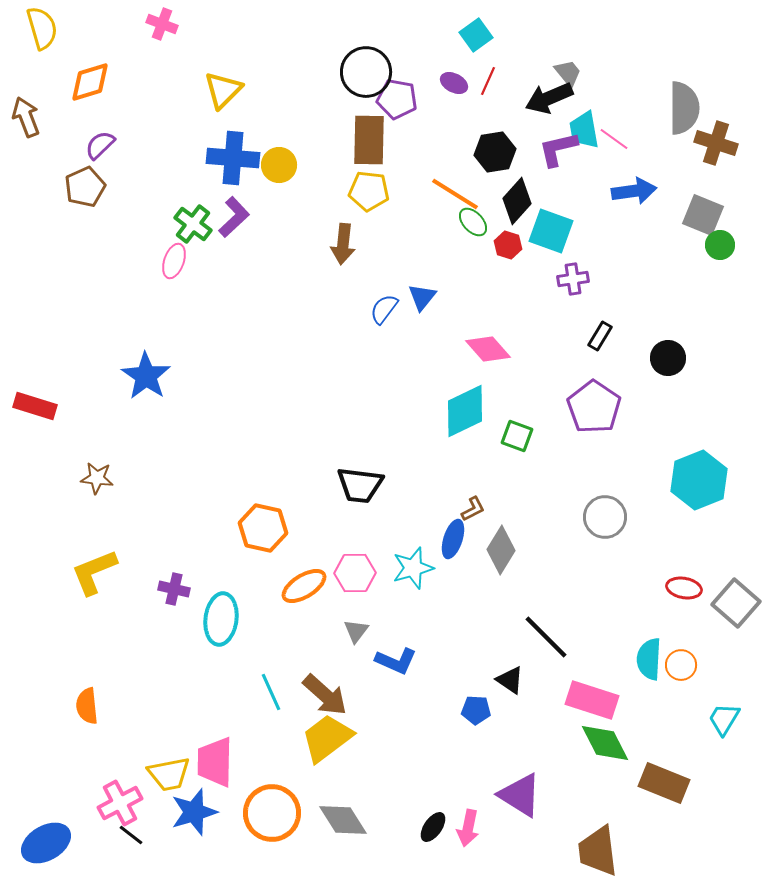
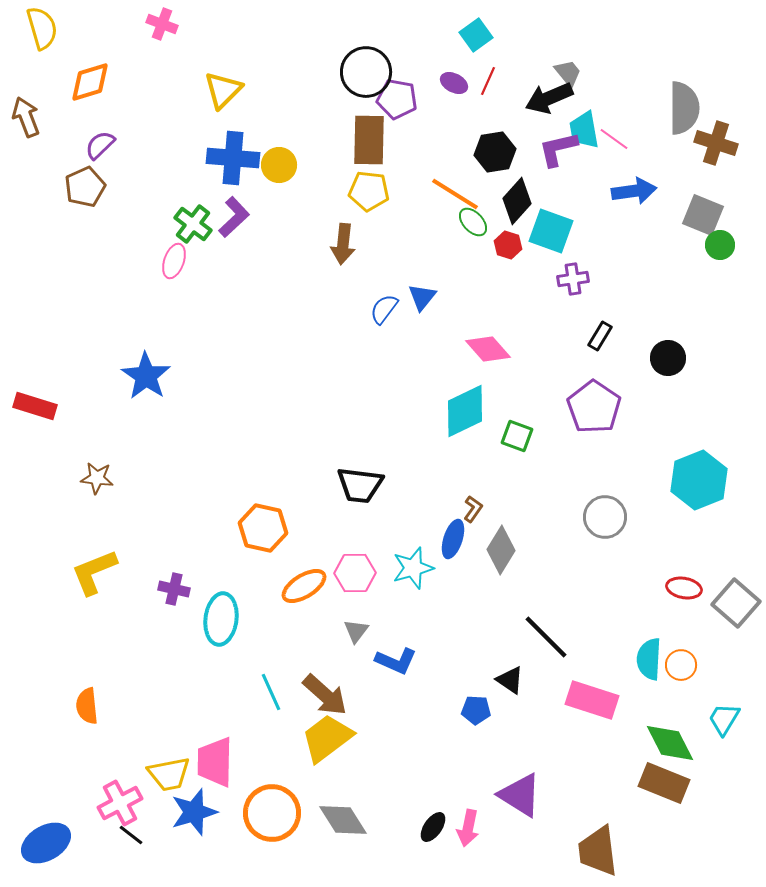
brown L-shape at (473, 509): rotated 28 degrees counterclockwise
green diamond at (605, 743): moved 65 px right
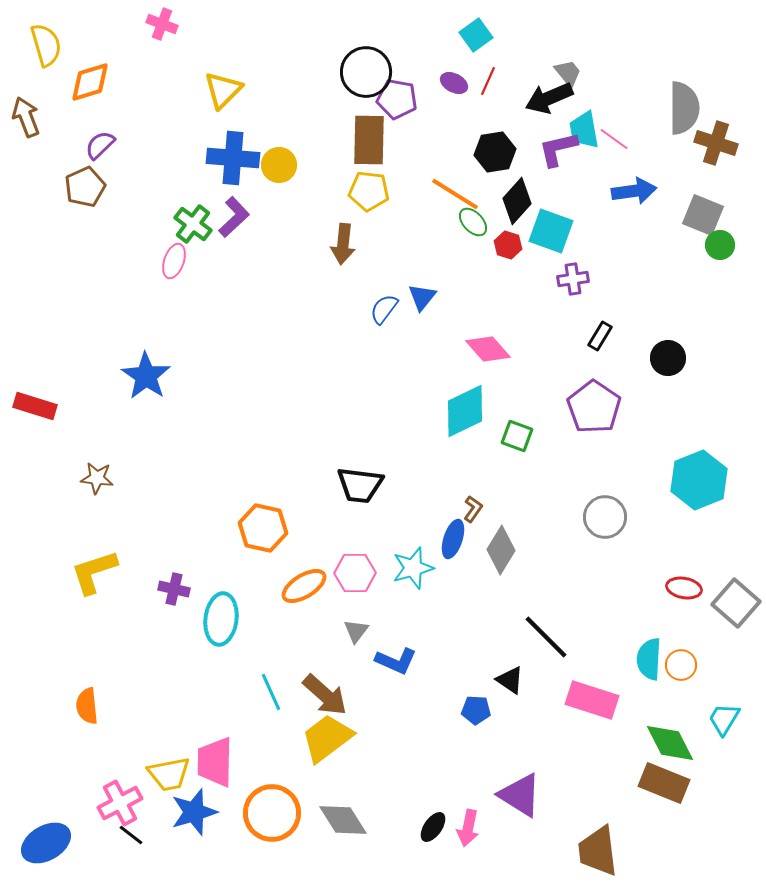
yellow semicircle at (42, 28): moved 4 px right, 17 px down
yellow L-shape at (94, 572): rotated 4 degrees clockwise
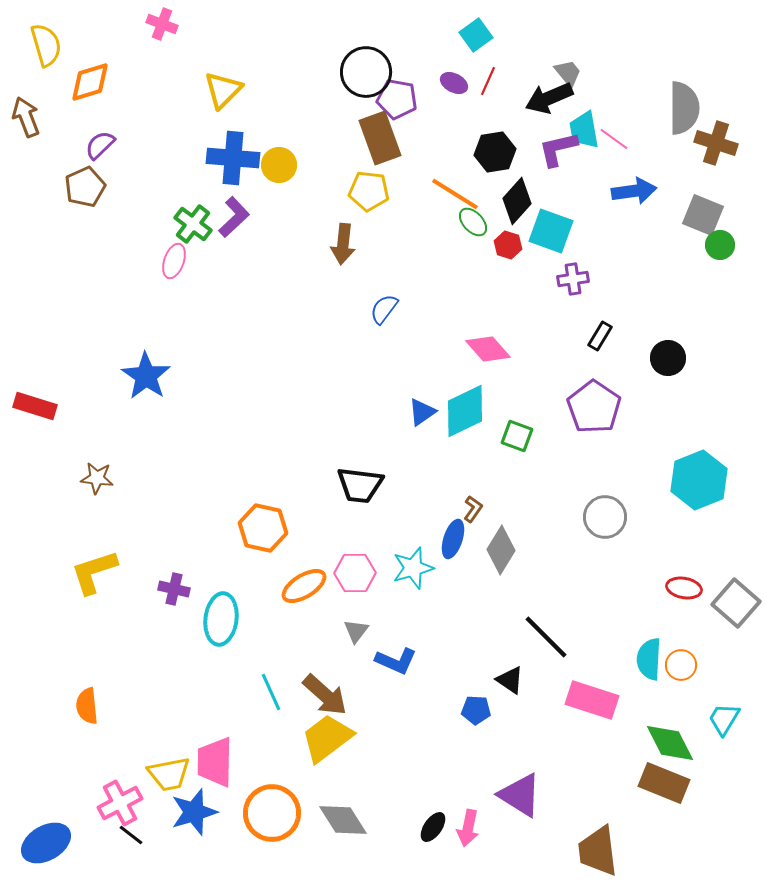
brown rectangle at (369, 140): moved 11 px right, 2 px up; rotated 21 degrees counterclockwise
blue triangle at (422, 297): moved 115 px down; rotated 16 degrees clockwise
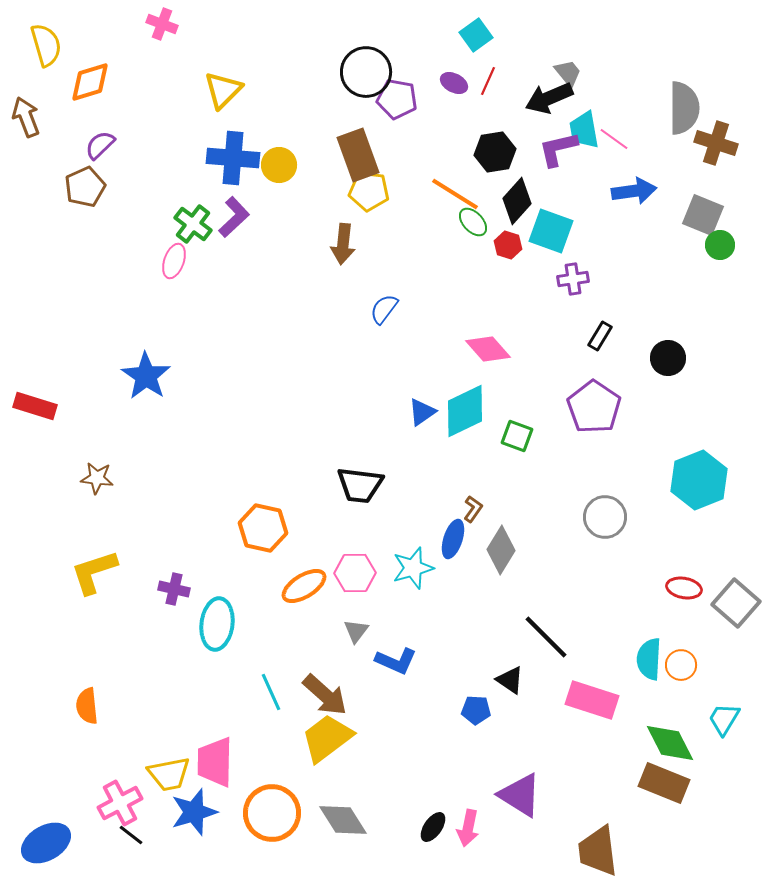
brown rectangle at (380, 138): moved 22 px left, 17 px down
cyan ellipse at (221, 619): moved 4 px left, 5 px down
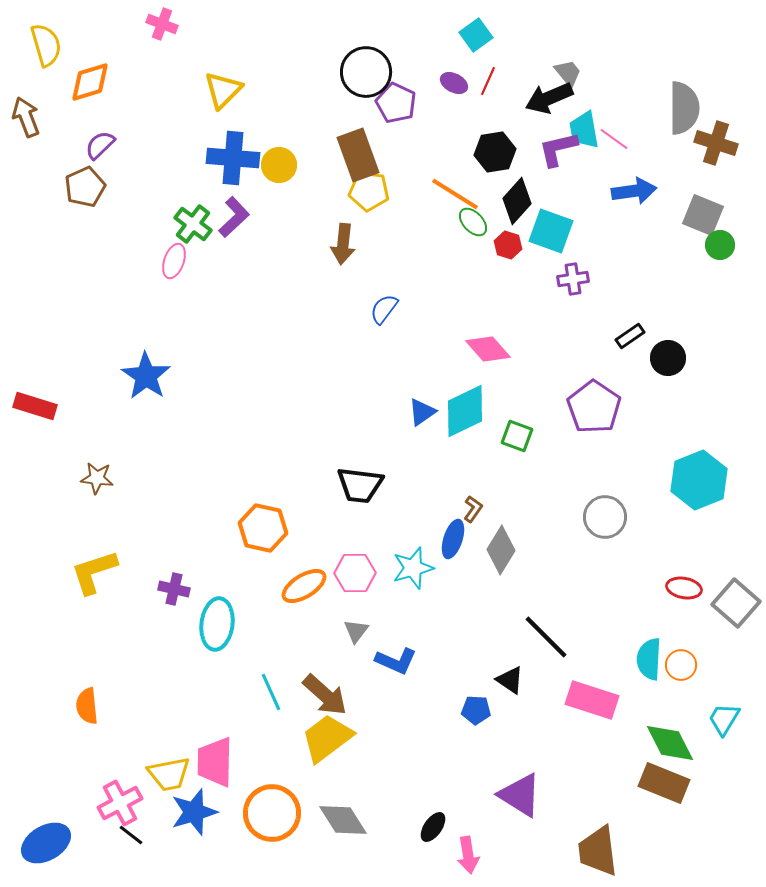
purple pentagon at (397, 99): moved 1 px left, 4 px down; rotated 15 degrees clockwise
black rectangle at (600, 336): moved 30 px right; rotated 24 degrees clockwise
pink arrow at (468, 828): moved 27 px down; rotated 21 degrees counterclockwise
